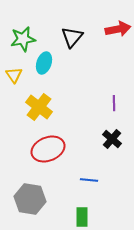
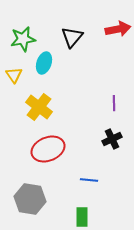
black cross: rotated 24 degrees clockwise
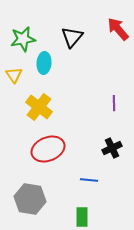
red arrow: rotated 120 degrees counterclockwise
cyan ellipse: rotated 15 degrees counterclockwise
black cross: moved 9 px down
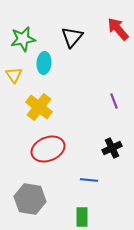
purple line: moved 2 px up; rotated 21 degrees counterclockwise
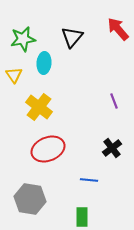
black cross: rotated 12 degrees counterclockwise
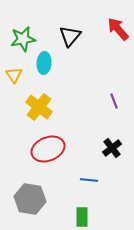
black triangle: moved 2 px left, 1 px up
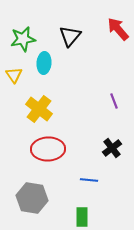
yellow cross: moved 2 px down
red ellipse: rotated 20 degrees clockwise
gray hexagon: moved 2 px right, 1 px up
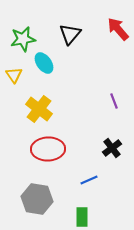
black triangle: moved 2 px up
cyan ellipse: rotated 40 degrees counterclockwise
blue line: rotated 30 degrees counterclockwise
gray hexagon: moved 5 px right, 1 px down
